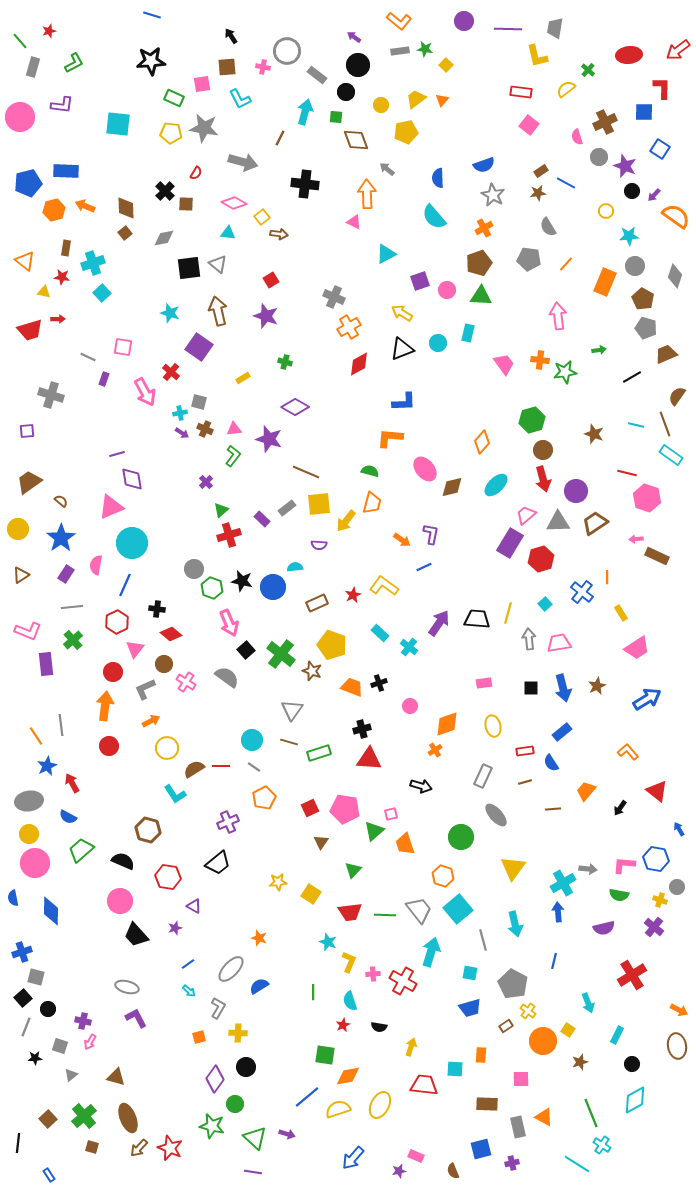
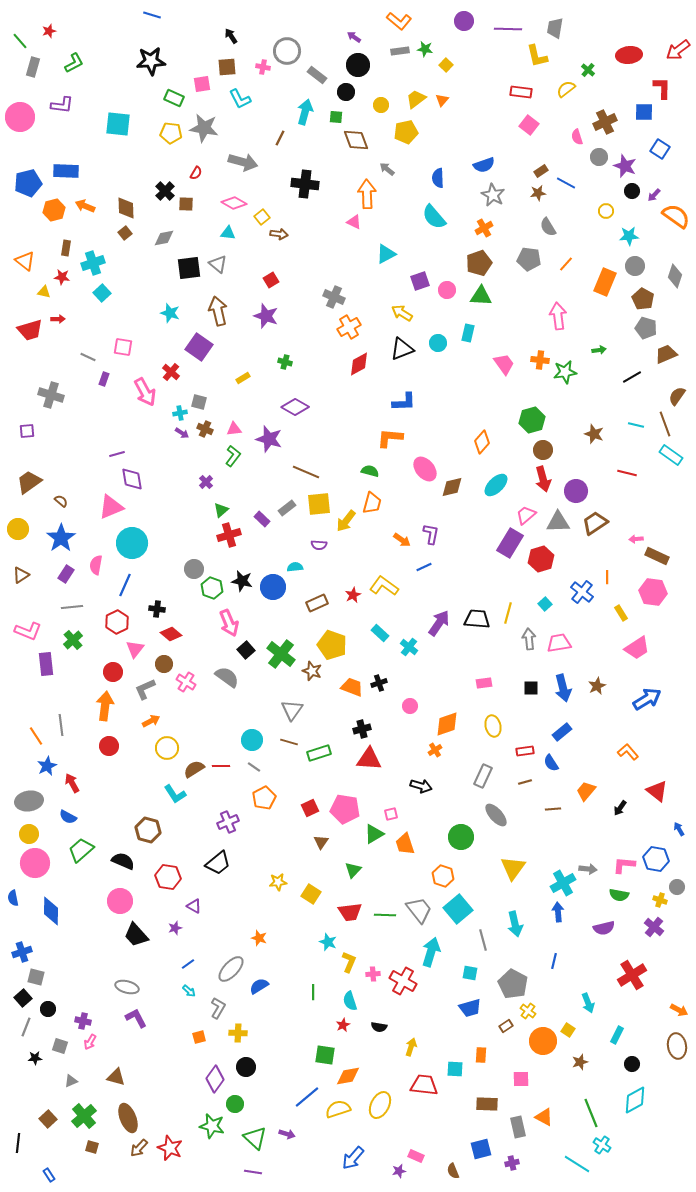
pink hexagon at (647, 498): moved 6 px right, 94 px down; rotated 12 degrees counterclockwise
green triangle at (374, 831): moved 3 px down; rotated 10 degrees clockwise
gray triangle at (71, 1075): moved 6 px down; rotated 16 degrees clockwise
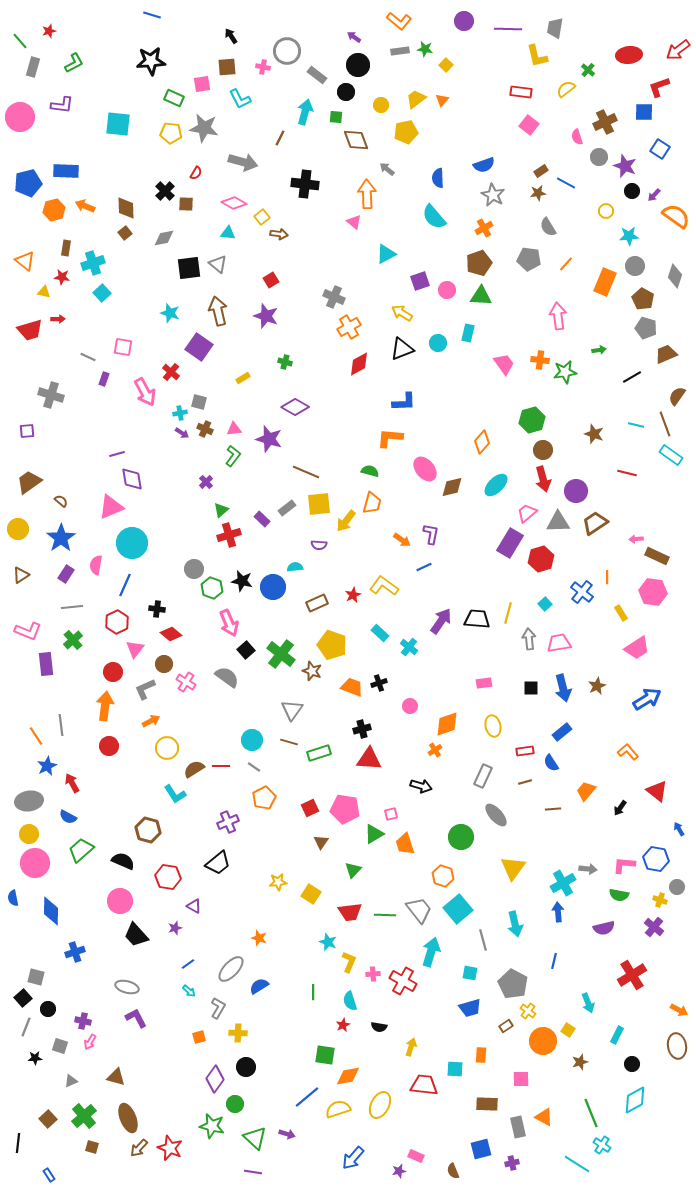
red L-shape at (662, 88): moved 3 px left, 1 px up; rotated 110 degrees counterclockwise
pink triangle at (354, 222): rotated 14 degrees clockwise
pink trapezoid at (526, 515): moved 1 px right, 2 px up
purple arrow at (439, 623): moved 2 px right, 2 px up
blue cross at (22, 952): moved 53 px right
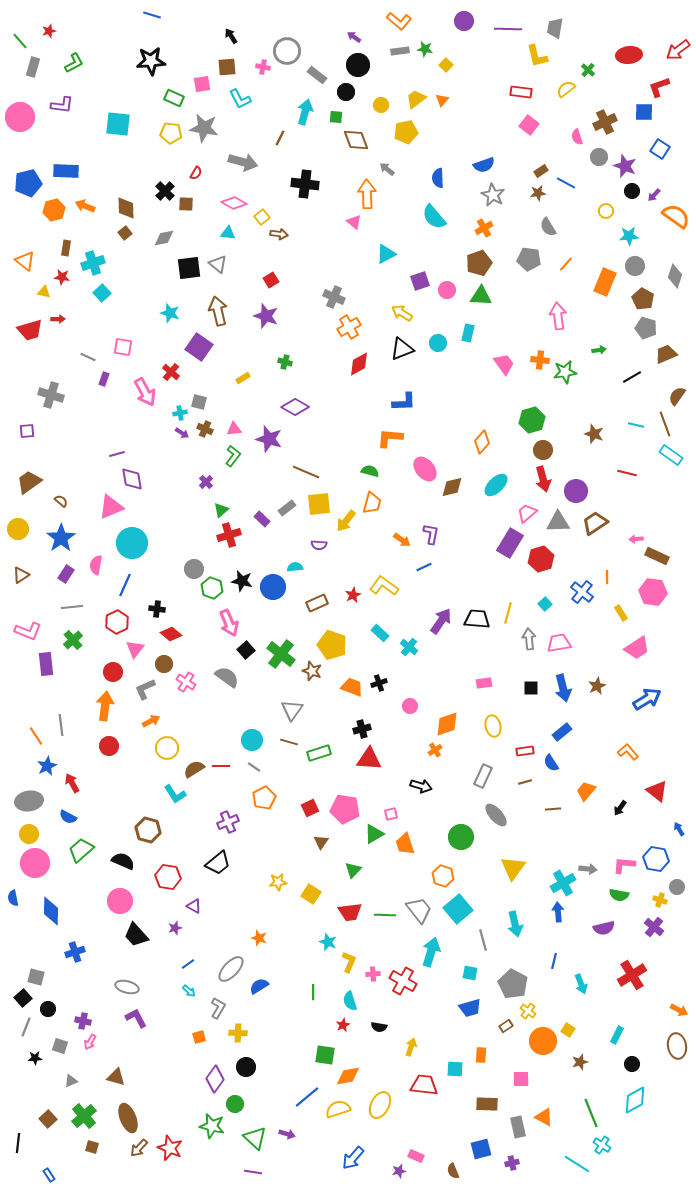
cyan arrow at (588, 1003): moved 7 px left, 19 px up
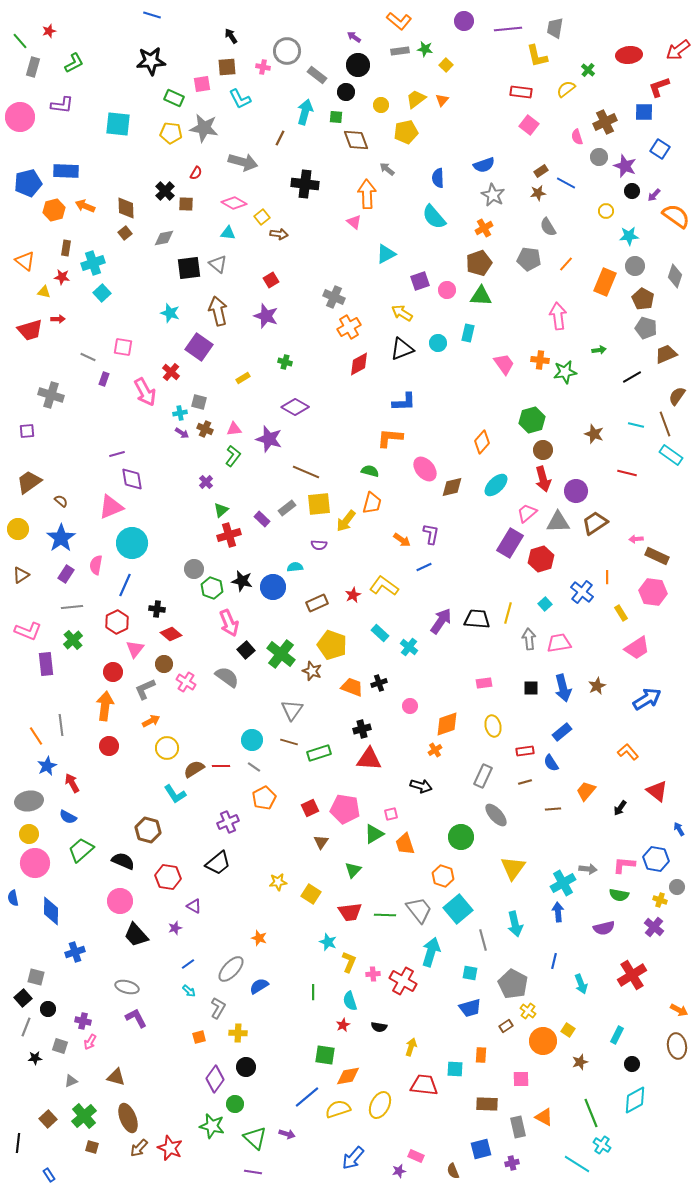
purple line at (508, 29): rotated 8 degrees counterclockwise
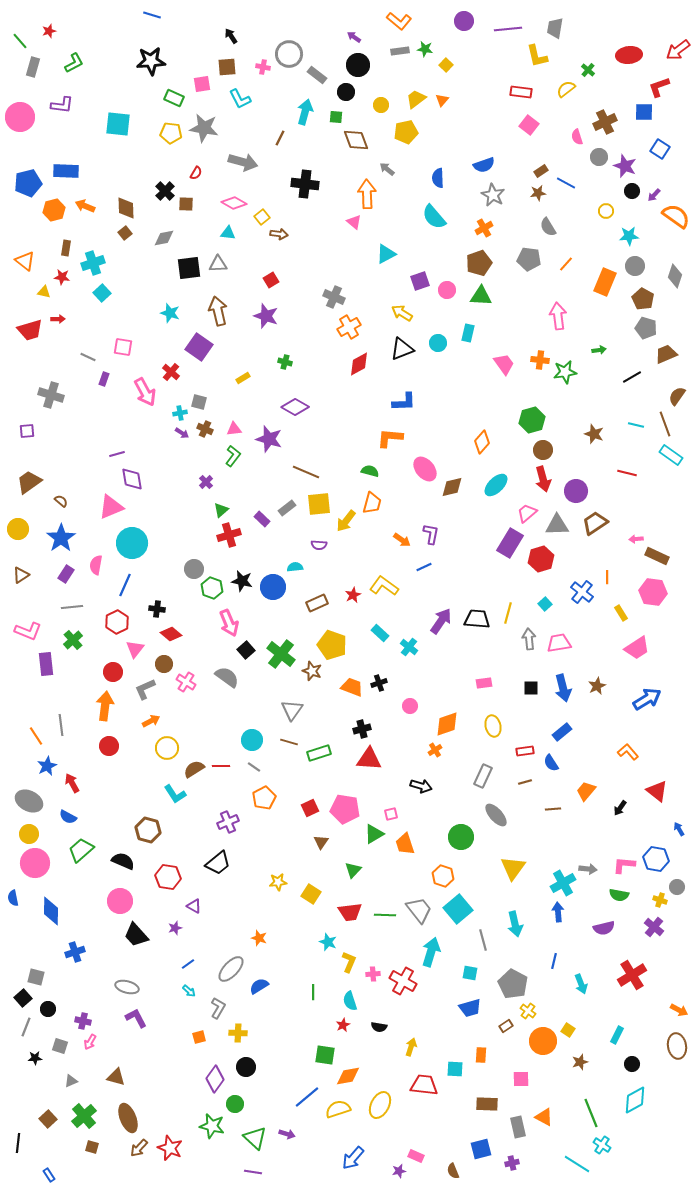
gray circle at (287, 51): moved 2 px right, 3 px down
gray triangle at (218, 264): rotated 42 degrees counterclockwise
gray triangle at (558, 522): moved 1 px left, 3 px down
gray ellipse at (29, 801): rotated 36 degrees clockwise
